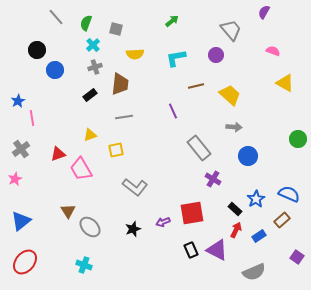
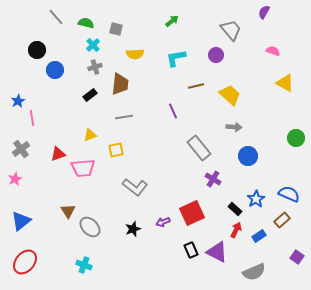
green semicircle at (86, 23): rotated 84 degrees clockwise
green circle at (298, 139): moved 2 px left, 1 px up
pink trapezoid at (81, 169): moved 2 px right, 1 px up; rotated 65 degrees counterclockwise
red square at (192, 213): rotated 15 degrees counterclockwise
purple triangle at (217, 250): moved 2 px down
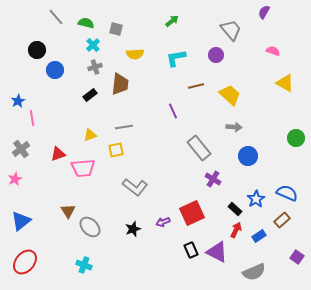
gray line at (124, 117): moved 10 px down
blue semicircle at (289, 194): moved 2 px left, 1 px up
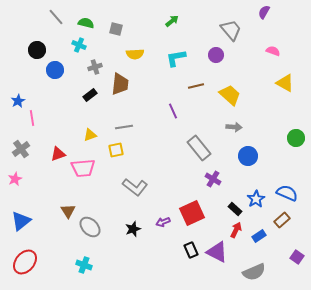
cyan cross at (93, 45): moved 14 px left; rotated 24 degrees counterclockwise
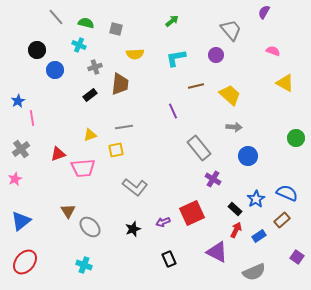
black rectangle at (191, 250): moved 22 px left, 9 px down
